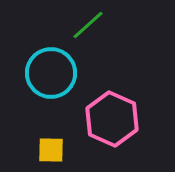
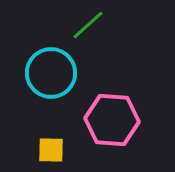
pink hexagon: moved 1 px down; rotated 20 degrees counterclockwise
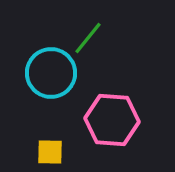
green line: moved 13 px down; rotated 9 degrees counterclockwise
yellow square: moved 1 px left, 2 px down
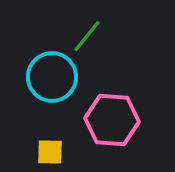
green line: moved 1 px left, 2 px up
cyan circle: moved 1 px right, 4 px down
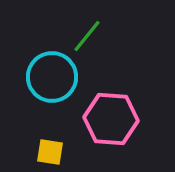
pink hexagon: moved 1 px left, 1 px up
yellow square: rotated 8 degrees clockwise
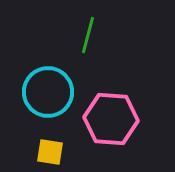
green line: moved 1 px right, 1 px up; rotated 24 degrees counterclockwise
cyan circle: moved 4 px left, 15 px down
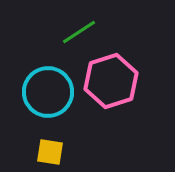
green line: moved 9 px left, 3 px up; rotated 42 degrees clockwise
pink hexagon: moved 38 px up; rotated 22 degrees counterclockwise
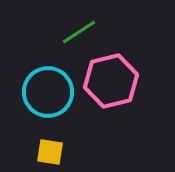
pink hexagon: rotated 4 degrees clockwise
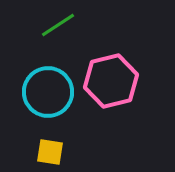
green line: moved 21 px left, 7 px up
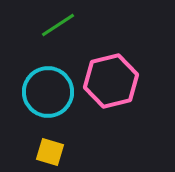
yellow square: rotated 8 degrees clockwise
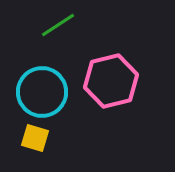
cyan circle: moved 6 px left
yellow square: moved 15 px left, 14 px up
